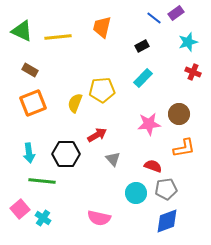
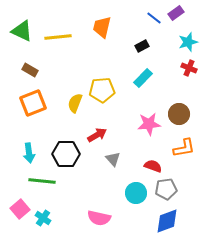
red cross: moved 4 px left, 4 px up
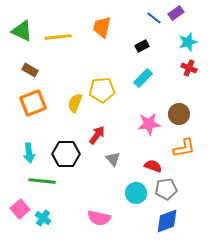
red arrow: rotated 24 degrees counterclockwise
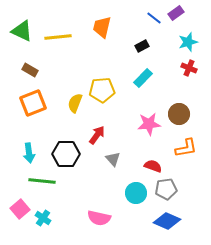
orange L-shape: moved 2 px right
blue diamond: rotated 44 degrees clockwise
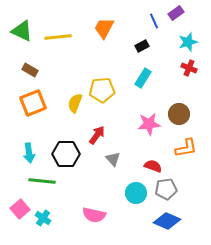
blue line: moved 3 px down; rotated 28 degrees clockwise
orange trapezoid: moved 2 px right, 1 px down; rotated 15 degrees clockwise
cyan rectangle: rotated 12 degrees counterclockwise
pink semicircle: moved 5 px left, 3 px up
